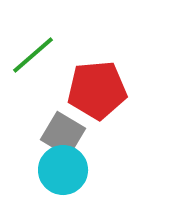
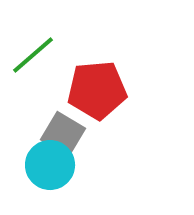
cyan circle: moved 13 px left, 5 px up
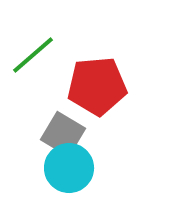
red pentagon: moved 4 px up
cyan circle: moved 19 px right, 3 px down
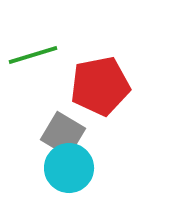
green line: rotated 24 degrees clockwise
red pentagon: moved 3 px right; rotated 6 degrees counterclockwise
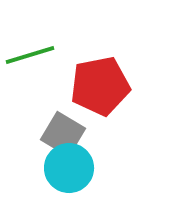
green line: moved 3 px left
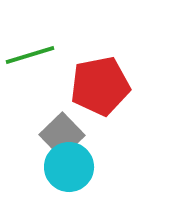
gray square: moved 1 px left, 1 px down; rotated 15 degrees clockwise
cyan circle: moved 1 px up
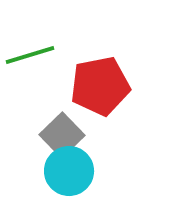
cyan circle: moved 4 px down
